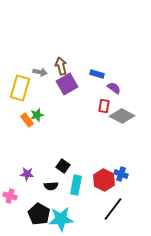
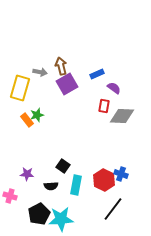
blue rectangle: rotated 40 degrees counterclockwise
gray diamond: rotated 25 degrees counterclockwise
black pentagon: rotated 15 degrees clockwise
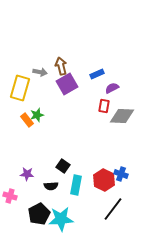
purple semicircle: moved 2 px left; rotated 64 degrees counterclockwise
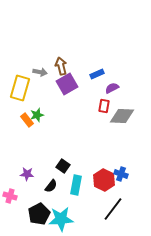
black semicircle: rotated 48 degrees counterclockwise
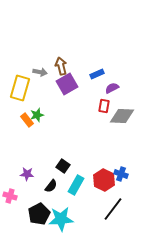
cyan rectangle: rotated 18 degrees clockwise
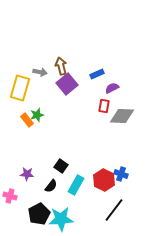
purple square: rotated 10 degrees counterclockwise
black square: moved 2 px left
black line: moved 1 px right, 1 px down
